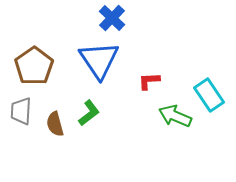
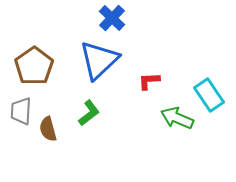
blue triangle: rotated 21 degrees clockwise
green arrow: moved 2 px right, 2 px down
brown semicircle: moved 7 px left, 5 px down
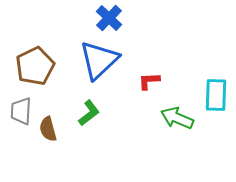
blue cross: moved 3 px left
brown pentagon: moved 1 px right; rotated 9 degrees clockwise
cyan rectangle: moved 7 px right; rotated 36 degrees clockwise
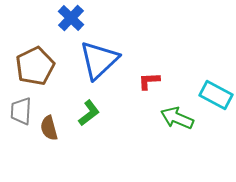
blue cross: moved 38 px left
cyan rectangle: rotated 64 degrees counterclockwise
brown semicircle: moved 1 px right, 1 px up
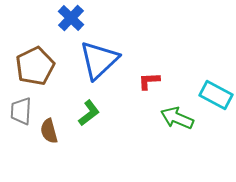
brown semicircle: moved 3 px down
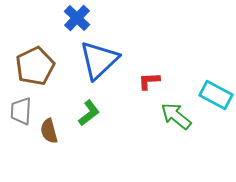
blue cross: moved 6 px right
green arrow: moved 1 px left, 2 px up; rotated 16 degrees clockwise
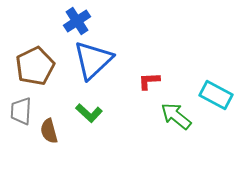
blue cross: moved 3 px down; rotated 12 degrees clockwise
blue triangle: moved 6 px left
green L-shape: rotated 80 degrees clockwise
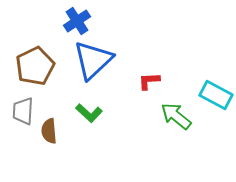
gray trapezoid: moved 2 px right
brown semicircle: rotated 10 degrees clockwise
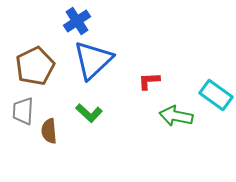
cyan rectangle: rotated 8 degrees clockwise
green arrow: rotated 28 degrees counterclockwise
